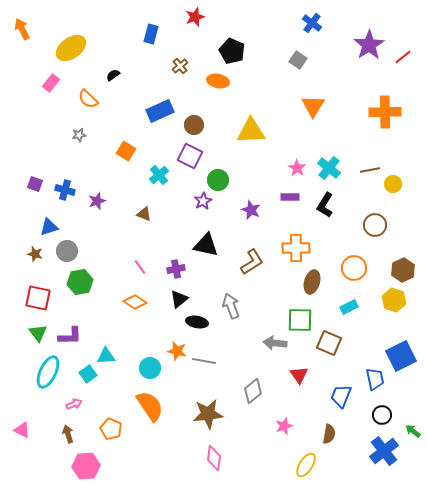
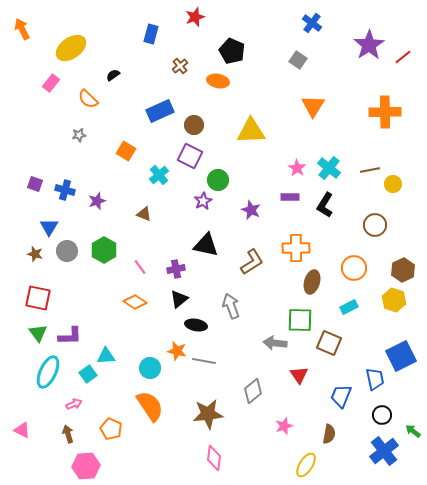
blue triangle at (49, 227): rotated 42 degrees counterclockwise
green hexagon at (80, 282): moved 24 px right, 32 px up; rotated 20 degrees counterclockwise
black ellipse at (197, 322): moved 1 px left, 3 px down
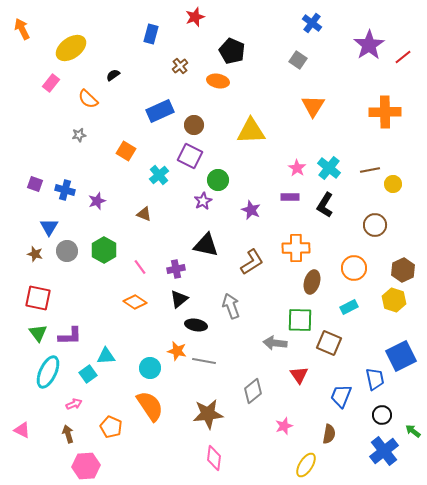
orange pentagon at (111, 429): moved 2 px up
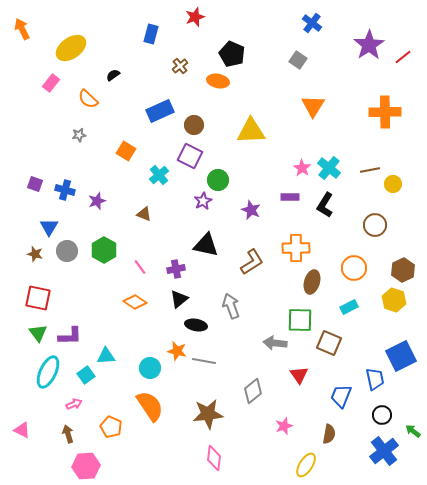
black pentagon at (232, 51): moved 3 px down
pink star at (297, 168): moved 5 px right
cyan square at (88, 374): moved 2 px left, 1 px down
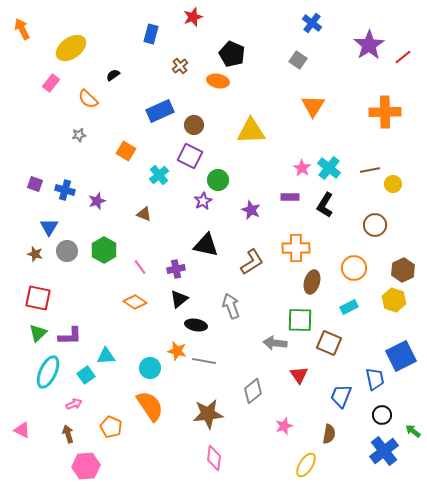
red star at (195, 17): moved 2 px left
green triangle at (38, 333): rotated 24 degrees clockwise
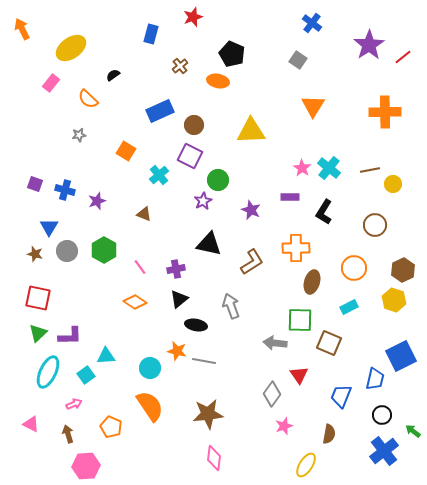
black L-shape at (325, 205): moved 1 px left, 7 px down
black triangle at (206, 245): moved 3 px right, 1 px up
blue trapezoid at (375, 379): rotated 25 degrees clockwise
gray diamond at (253, 391): moved 19 px right, 3 px down; rotated 15 degrees counterclockwise
pink triangle at (22, 430): moved 9 px right, 6 px up
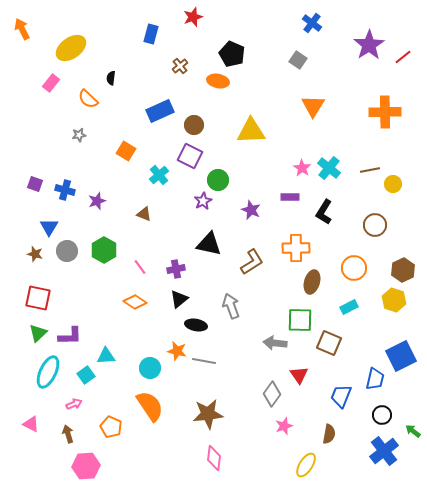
black semicircle at (113, 75): moved 2 px left, 3 px down; rotated 48 degrees counterclockwise
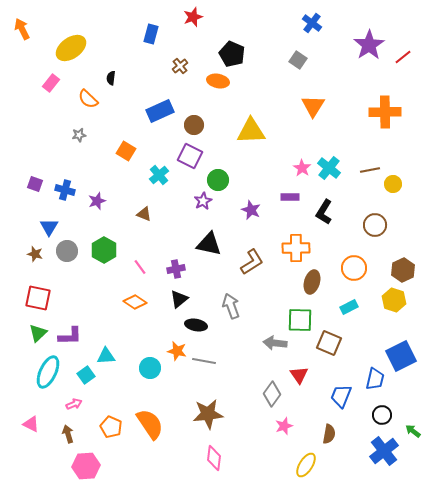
orange semicircle at (150, 406): moved 18 px down
